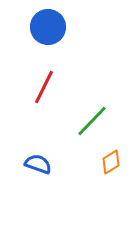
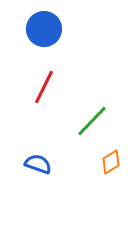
blue circle: moved 4 px left, 2 px down
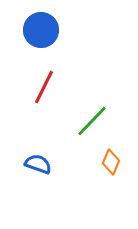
blue circle: moved 3 px left, 1 px down
orange diamond: rotated 35 degrees counterclockwise
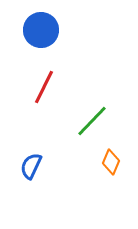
blue semicircle: moved 7 px left, 2 px down; rotated 84 degrees counterclockwise
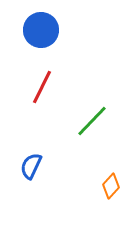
red line: moved 2 px left
orange diamond: moved 24 px down; rotated 20 degrees clockwise
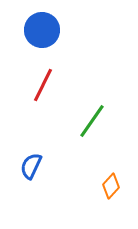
blue circle: moved 1 px right
red line: moved 1 px right, 2 px up
green line: rotated 9 degrees counterclockwise
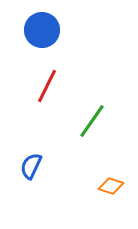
red line: moved 4 px right, 1 px down
orange diamond: rotated 65 degrees clockwise
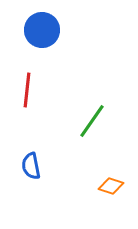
red line: moved 20 px left, 4 px down; rotated 20 degrees counterclockwise
blue semicircle: rotated 36 degrees counterclockwise
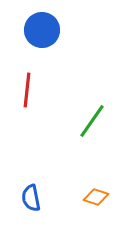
blue semicircle: moved 32 px down
orange diamond: moved 15 px left, 11 px down
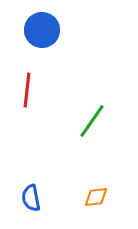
orange diamond: rotated 25 degrees counterclockwise
